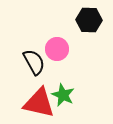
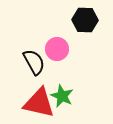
black hexagon: moved 4 px left
green star: moved 1 px left, 1 px down
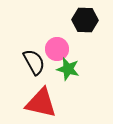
green star: moved 6 px right, 27 px up; rotated 10 degrees counterclockwise
red triangle: moved 2 px right
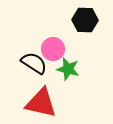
pink circle: moved 4 px left
black semicircle: moved 1 px down; rotated 28 degrees counterclockwise
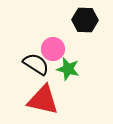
black semicircle: moved 2 px right, 1 px down
red triangle: moved 2 px right, 3 px up
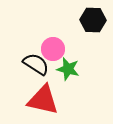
black hexagon: moved 8 px right
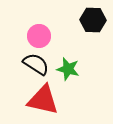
pink circle: moved 14 px left, 13 px up
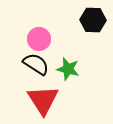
pink circle: moved 3 px down
red triangle: rotated 44 degrees clockwise
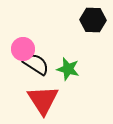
pink circle: moved 16 px left, 10 px down
